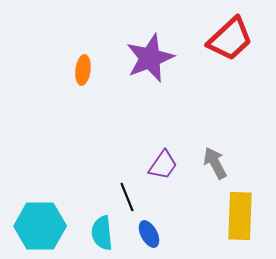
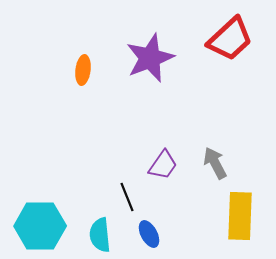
cyan semicircle: moved 2 px left, 2 px down
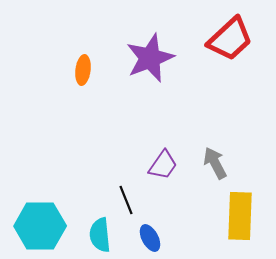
black line: moved 1 px left, 3 px down
blue ellipse: moved 1 px right, 4 px down
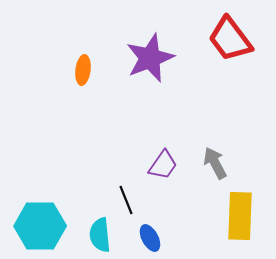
red trapezoid: rotated 96 degrees clockwise
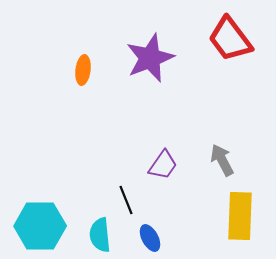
gray arrow: moved 7 px right, 3 px up
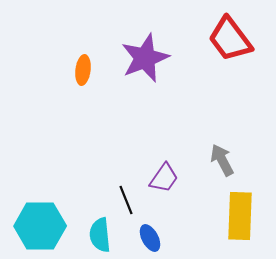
purple star: moved 5 px left
purple trapezoid: moved 1 px right, 13 px down
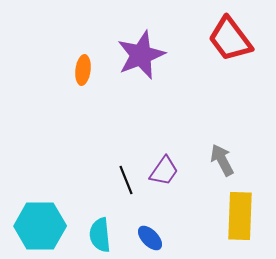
purple star: moved 4 px left, 3 px up
purple trapezoid: moved 7 px up
black line: moved 20 px up
blue ellipse: rotated 16 degrees counterclockwise
